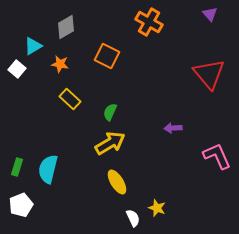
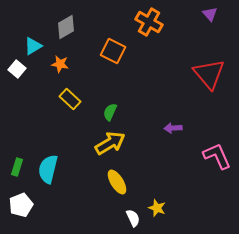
orange square: moved 6 px right, 5 px up
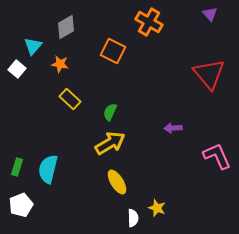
cyan triangle: rotated 18 degrees counterclockwise
white semicircle: rotated 24 degrees clockwise
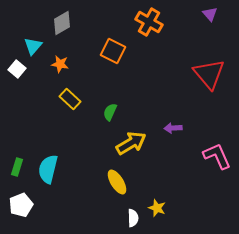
gray diamond: moved 4 px left, 4 px up
yellow arrow: moved 21 px right
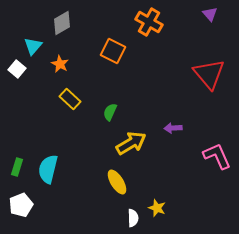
orange star: rotated 18 degrees clockwise
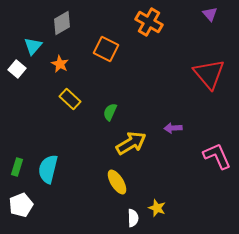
orange square: moved 7 px left, 2 px up
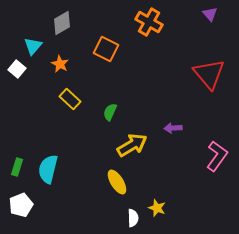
yellow arrow: moved 1 px right, 2 px down
pink L-shape: rotated 60 degrees clockwise
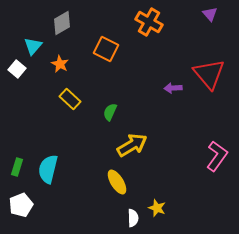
purple arrow: moved 40 px up
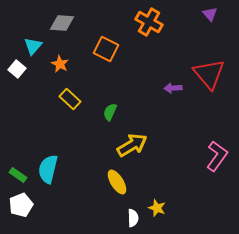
gray diamond: rotated 35 degrees clockwise
green rectangle: moved 1 px right, 8 px down; rotated 72 degrees counterclockwise
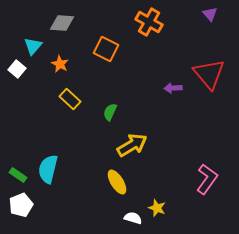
pink L-shape: moved 10 px left, 23 px down
white semicircle: rotated 72 degrees counterclockwise
